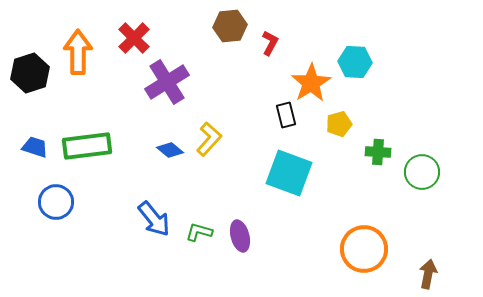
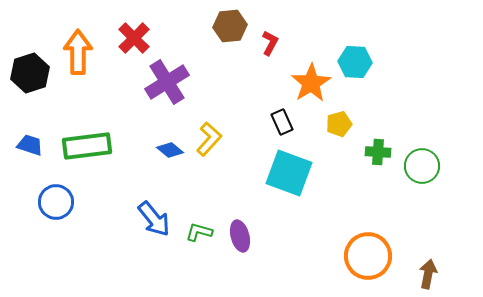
black rectangle: moved 4 px left, 7 px down; rotated 10 degrees counterclockwise
blue trapezoid: moved 5 px left, 2 px up
green circle: moved 6 px up
orange circle: moved 4 px right, 7 px down
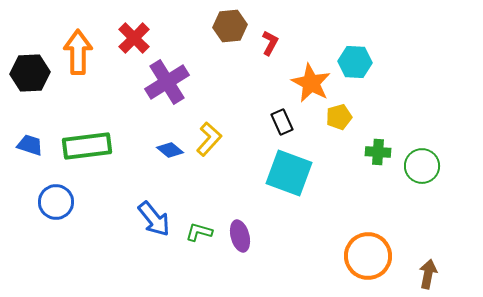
black hexagon: rotated 15 degrees clockwise
orange star: rotated 12 degrees counterclockwise
yellow pentagon: moved 7 px up
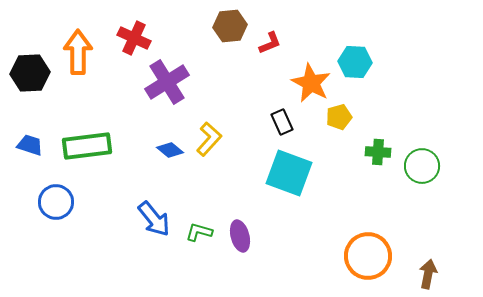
red cross: rotated 20 degrees counterclockwise
red L-shape: rotated 40 degrees clockwise
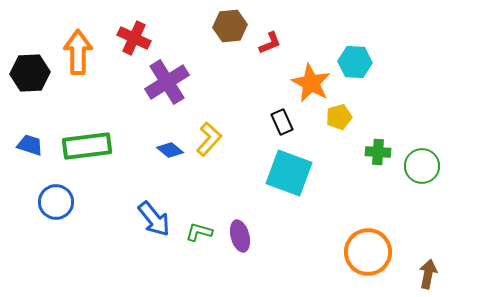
orange circle: moved 4 px up
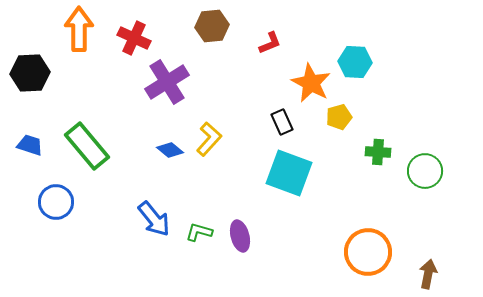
brown hexagon: moved 18 px left
orange arrow: moved 1 px right, 23 px up
green rectangle: rotated 57 degrees clockwise
green circle: moved 3 px right, 5 px down
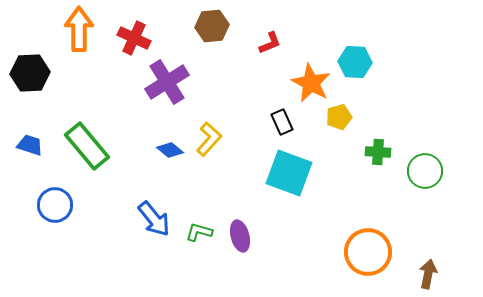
blue circle: moved 1 px left, 3 px down
